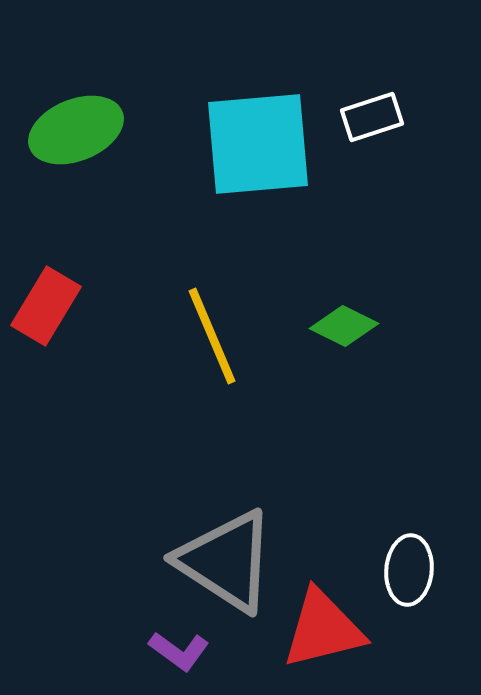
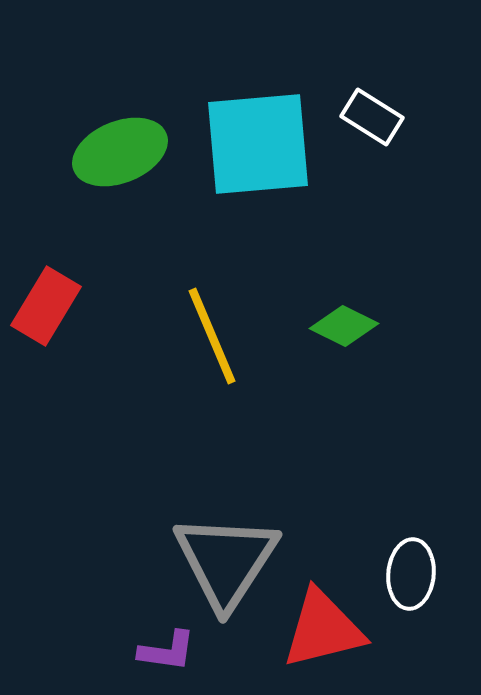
white rectangle: rotated 50 degrees clockwise
green ellipse: moved 44 px right, 22 px down
gray triangle: rotated 30 degrees clockwise
white ellipse: moved 2 px right, 4 px down
purple L-shape: moved 12 px left; rotated 28 degrees counterclockwise
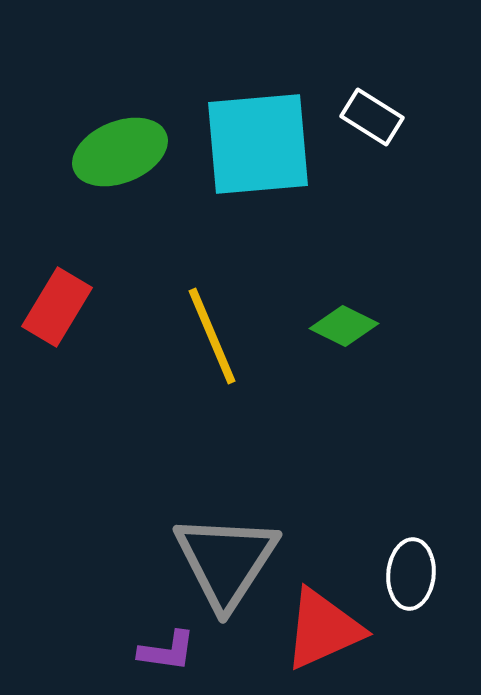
red rectangle: moved 11 px right, 1 px down
red triangle: rotated 10 degrees counterclockwise
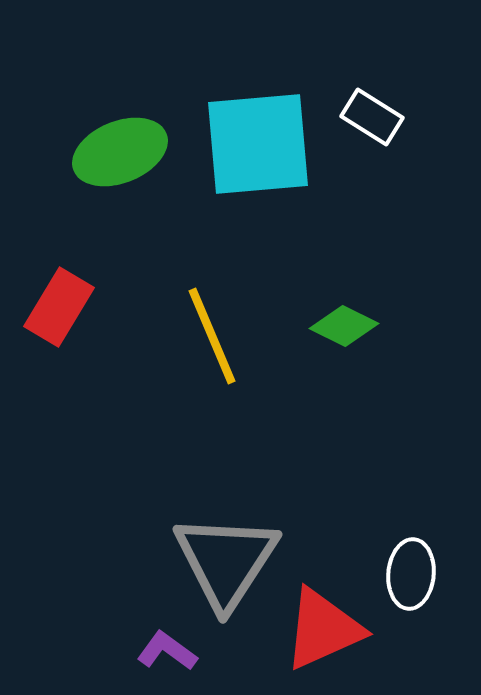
red rectangle: moved 2 px right
purple L-shape: rotated 152 degrees counterclockwise
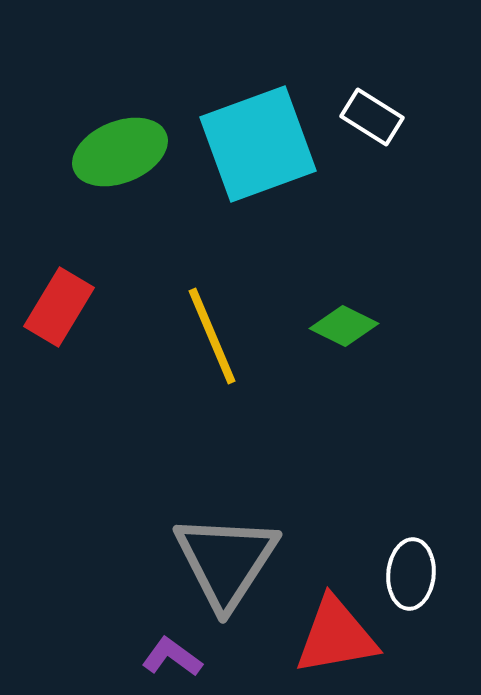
cyan square: rotated 15 degrees counterclockwise
red triangle: moved 13 px right, 7 px down; rotated 14 degrees clockwise
purple L-shape: moved 5 px right, 6 px down
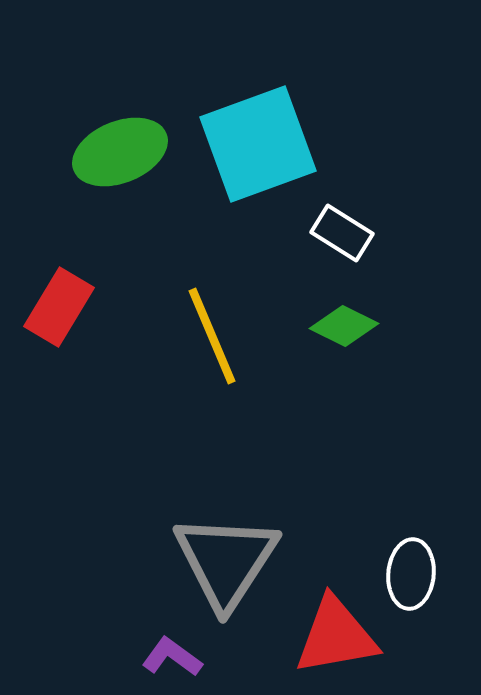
white rectangle: moved 30 px left, 116 px down
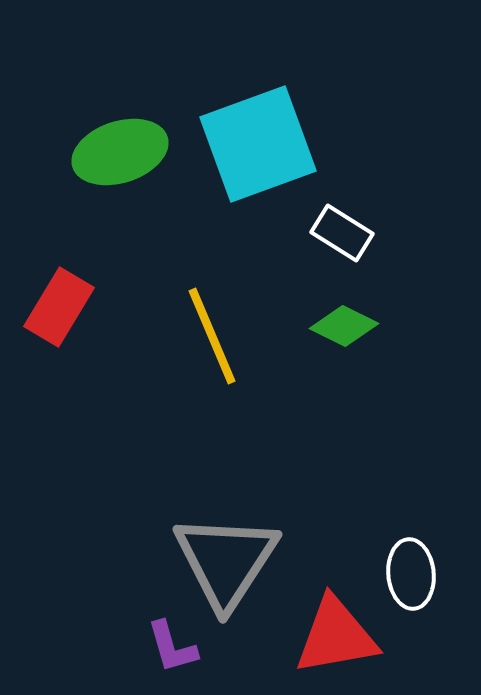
green ellipse: rotated 4 degrees clockwise
white ellipse: rotated 10 degrees counterclockwise
purple L-shape: moved 10 px up; rotated 142 degrees counterclockwise
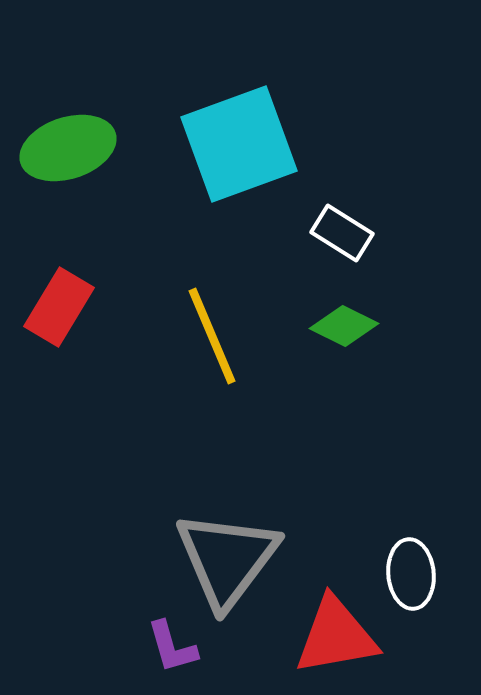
cyan square: moved 19 px left
green ellipse: moved 52 px left, 4 px up
gray triangle: moved 1 px right, 2 px up; rotated 4 degrees clockwise
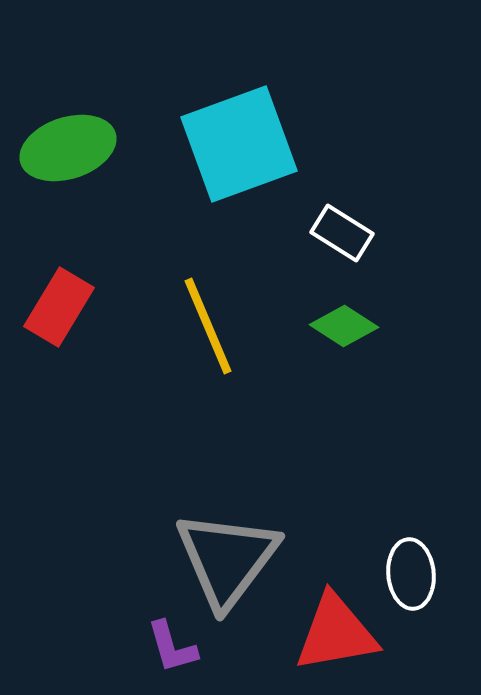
green diamond: rotated 6 degrees clockwise
yellow line: moved 4 px left, 10 px up
red triangle: moved 3 px up
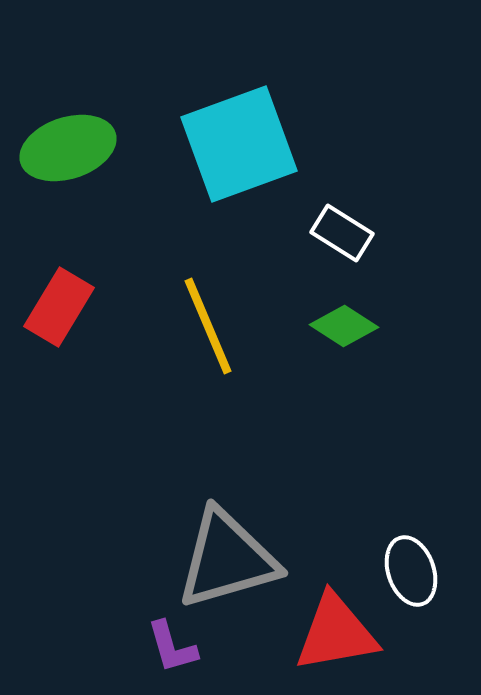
gray triangle: rotated 37 degrees clockwise
white ellipse: moved 3 px up; rotated 14 degrees counterclockwise
